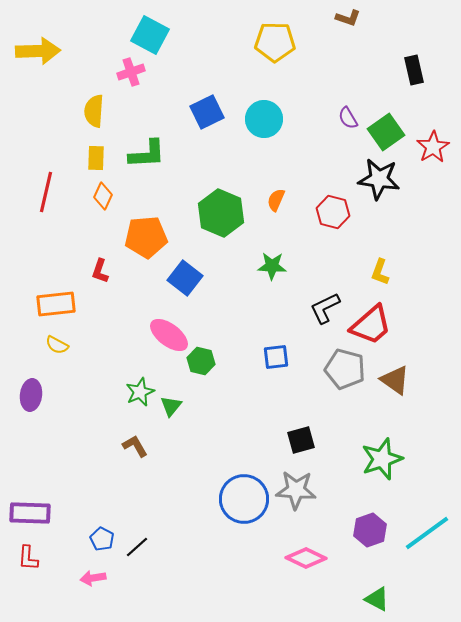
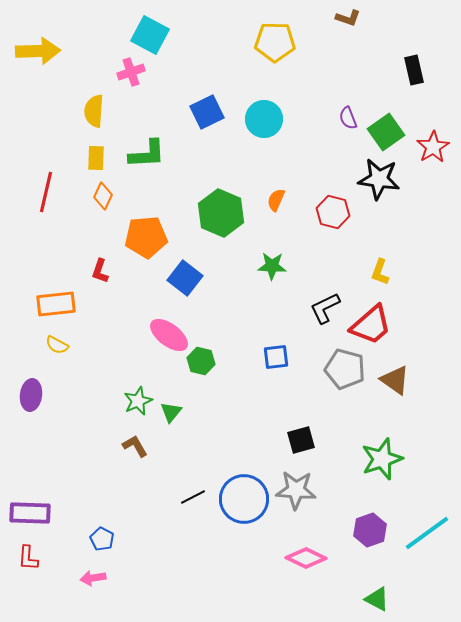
purple semicircle at (348, 118): rotated 10 degrees clockwise
green star at (140, 392): moved 2 px left, 9 px down
green triangle at (171, 406): moved 6 px down
black line at (137, 547): moved 56 px right, 50 px up; rotated 15 degrees clockwise
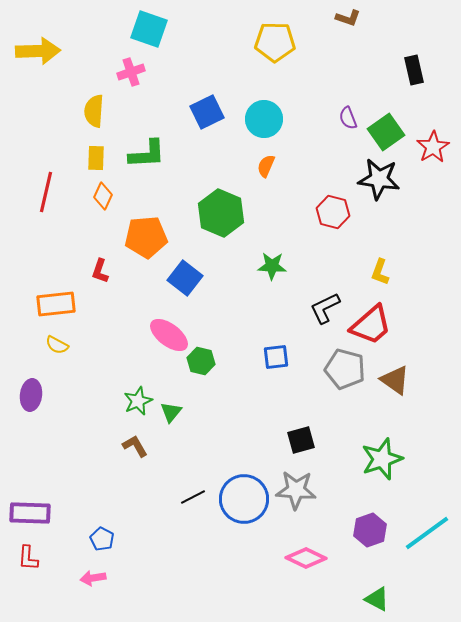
cyan square at (150, 35): moved 1 px left, 6 px up; rotated 9 degrees counterclockwise
orange semicircle at (276, 200): moved 10 px left, 34 px up
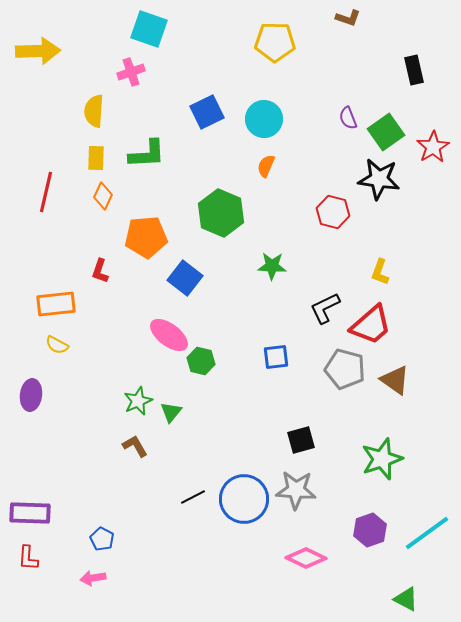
green triangle at (377, 599): moved 29 px right
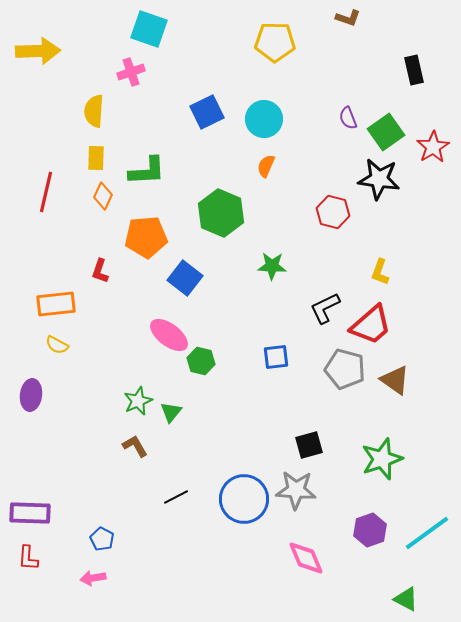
green L-shape at (147, 154): moved 17 px down
black square at (301, 440): moved 8 px right, 5 px down
black line at (193, 497): moved 17 px left
pink diamond at (306, 558): rotated 42 degrees clockwise
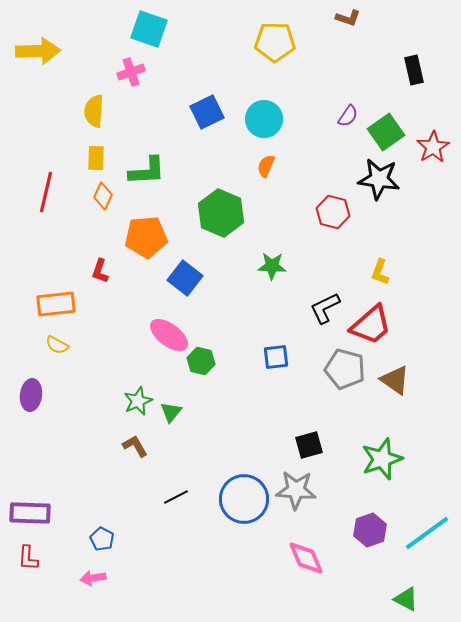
purple semicircle at (348, 118): moved 2 px up; rotated 125 degrees counterclockwise
